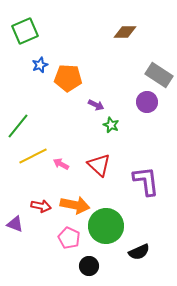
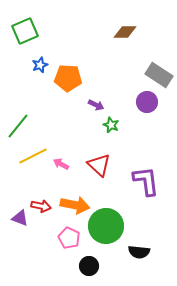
purple triangle: moved 5 px right, 6 px up
black semicircle: rotated 30 degrees clockwise
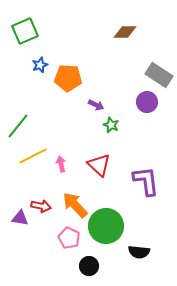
pink arrow: rotated 49 degrees clockwise
orange arrow: rotated 144 degrees counterclockwise
purple triangle: rotated 12 degrees counterclockwise
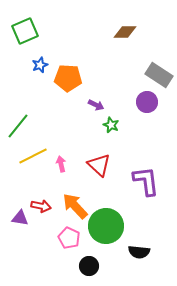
orange arrow: moved 1 px down
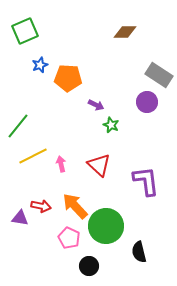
black semicircle: rotated 70 degrees clockwise
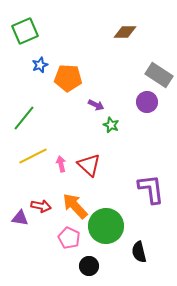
green line: moved 6 px right, 8 px up
red triangle: moved 10 px left
purple L-shape: moved 5 px right, 8 px down
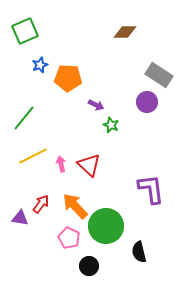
red arrow: moved 2 px up; rotated 66 degrees counterclockwise
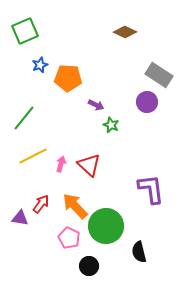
brown diamond: rotated 25 degrees clockwise
pink arrow: rotated 28 degrees clockwise
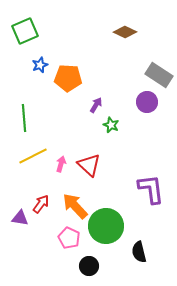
purple arrow: rotated 84 degrees counterclockwise
green line: rotated 44 degrees counterclockwise
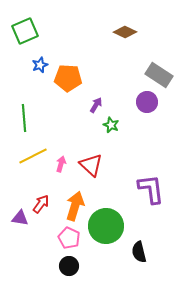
red triangle: moved 2 px right
orange arrow: rotated 60 degrees clockwise
black circle: moved 20 px left
